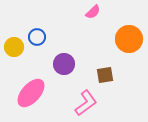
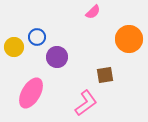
purple circle: moved 7 px left, 7 px up
pink ellipse: rotated 12 degrees counterclockwise
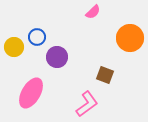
orange circle: moved 1 px right, 1 px up
brown square: rotated 30 degrees clockwise
pink L-shape: moved 1 px right, 1 px down
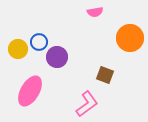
pink semicircle: moved 2 px right; rotated 35 degrees clockwise
blue circle: moved 2 px right, 5 px down
yellow circle: moved 4 px right, 2 px down
pink ellipse: moved 1 px left, 2 px up
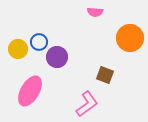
pink semicircle: rotated 14 degrees clockwise
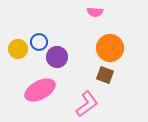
orange circle: moved 20 px left, 10 px down
pink ellipse: moved 10 px right, 1 px up; rotated 32 degrees clockwise
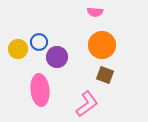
orange circle: moved 8 px left, 3 px up
pink ellipse: rotated 68 degrees counterclockwise
